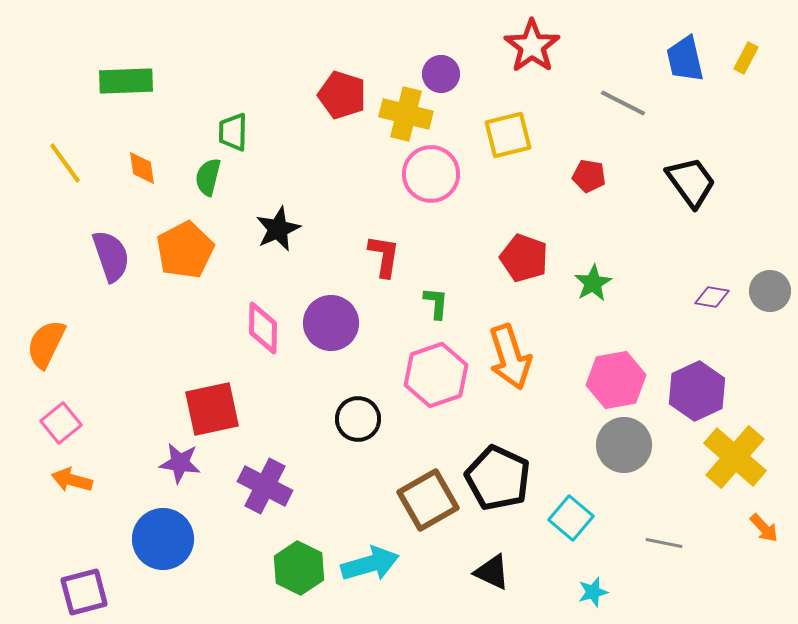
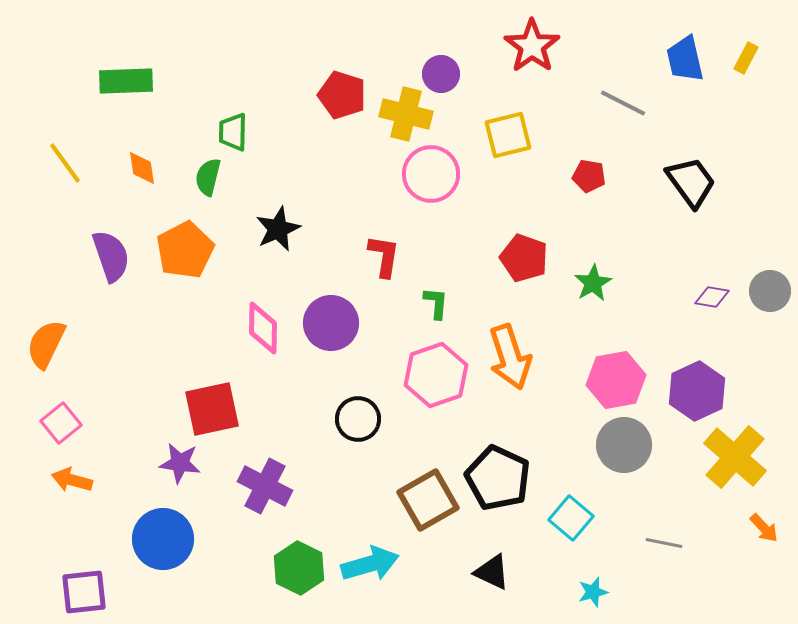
purple square at (84, 592): rotated 9 degrees clockwise
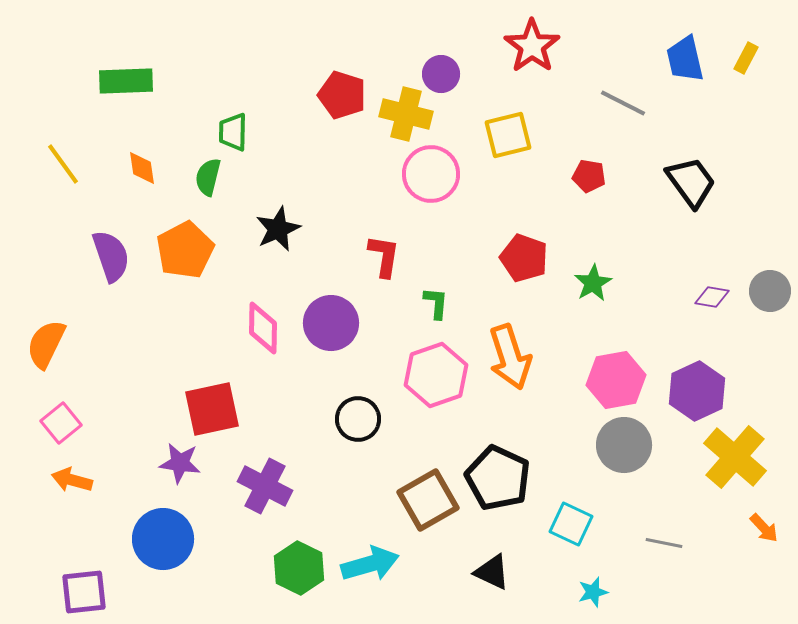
yellow line at (65, 163): moved 2 px left, 1 px down
cyan square at (571, 518): moved 6 px down; rotated 15 degrees counterclockwise
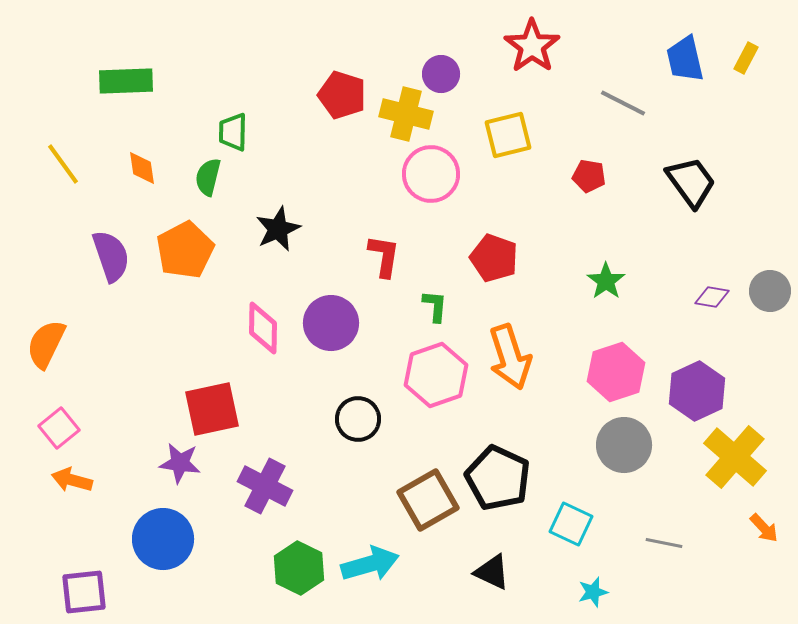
red pentagon at (524, 258): moved 30 px left
green star at (593, 283): moved 13 px right, 2 px up; rotated 6 degrees counterclockwise
green L-shape at (436, 303): moved 1 px left, 3 px down
pink hexagon at (616, 380): moved 8 px up; rotated 8 degrees counterclockwise
pink square at (61, 423): moved 2 px left, 5 px down
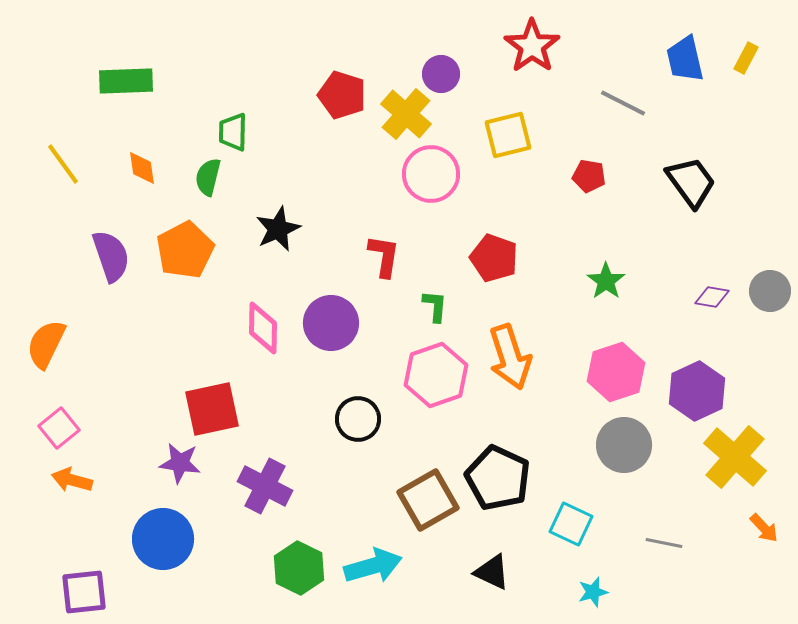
yellow cross at (406, 114): rotated 27 degrees clockwise
cyan arrow at (370, 564): moved 3 px right, 2 px down
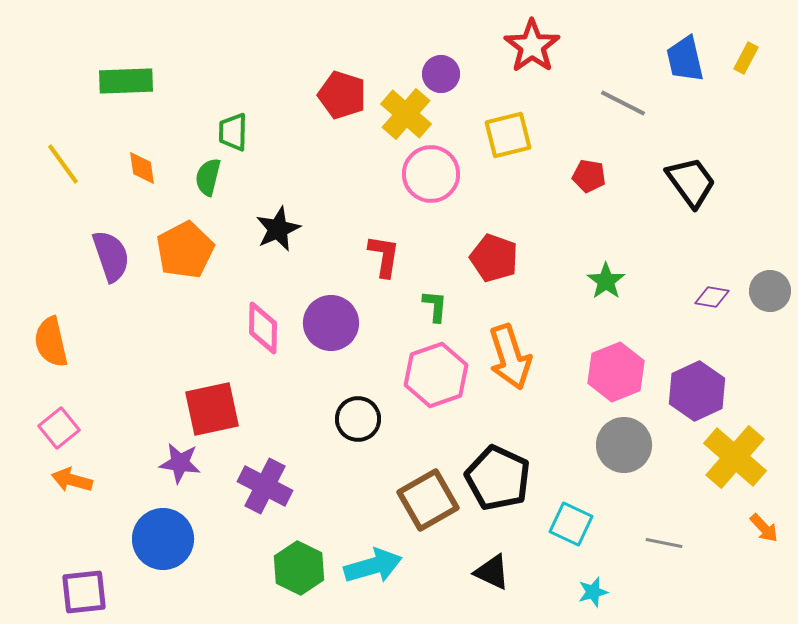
orange semicircle at (46, 344): moved 5 px right, 2 px up; rotated 39 degrees counterclockwise
pink hexagon at (616, 372): rotated 4 degrees counterclockwise
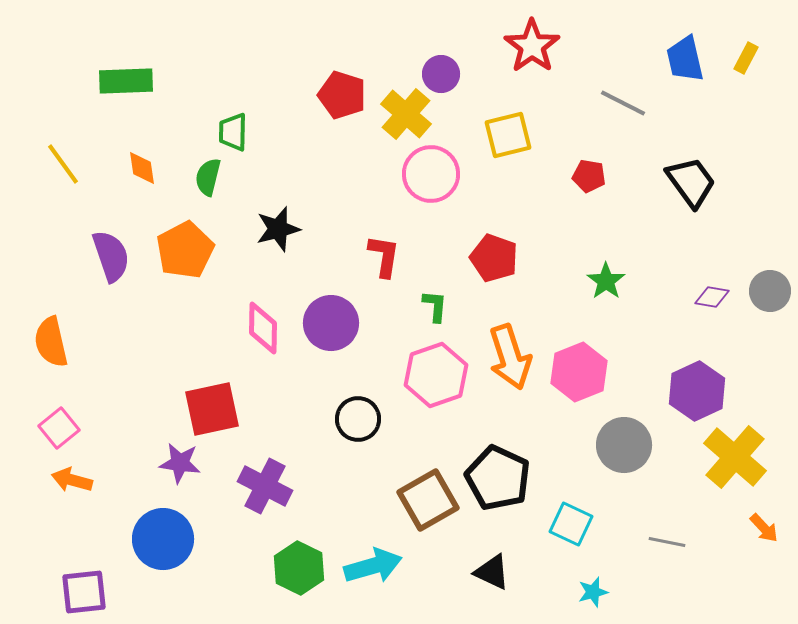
black star at (278, 229): rotated 9 degrees clockwise
pink hexagon at (616, 372): moved 37 px left
gray line at (664, 543): moved 3 px right, 1 px up
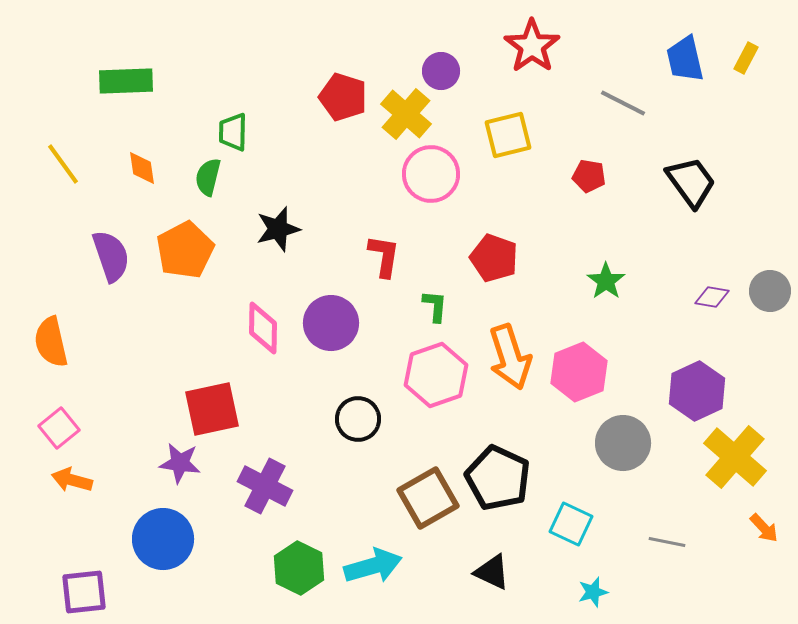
purple circle at (441, 74): moved 3 px up
red pentagon at (342, 95): moved 1 px right, 2 px down
gray circle at (624, 445): moved 1 px left, 2 px up
brown square at (428, 500): moved 2 px up
